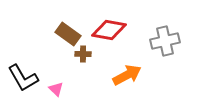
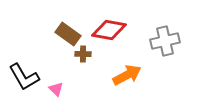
black L-shape: moved 1 px right, 1 px up
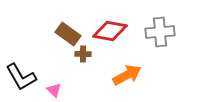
red diamond: moved 1 px right, 1 px down
gray cross: moved 5 px left, 9 px up; rotated 8 degrees clockwise
black L-shape: moved 3 px left
pink triangle: moved 2 px left, 1 px down
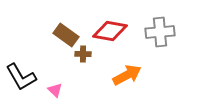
brown rectangle: moved 2 px left, 1 px down
pink triangle: moved 1 px right
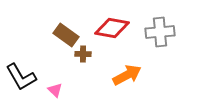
red diamond: moved 2 px right, 3 px up
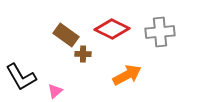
red diamond: moved 1 px down; rotated 16 degrees clockwise
pink triangle: moved 1 px down; rotated 35 degrees clockwise
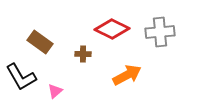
brown rectangle: moved 26 px left, 7 px down
